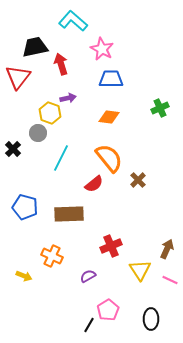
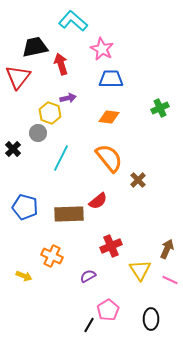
red semicircle: moved 4 px right, 17 px down
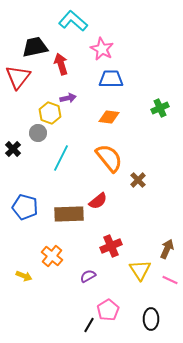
orange cross: rotated 15 degrees clockwise
